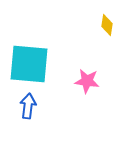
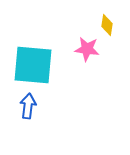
cyan square: moved 4 px right, 1 px down
pink star: moved 32 px up
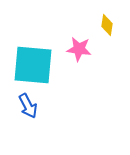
pink star: moved 8 px left
blue arrow: rotated 145 degrees clockwise
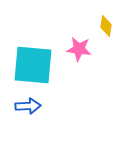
yellow diamond: moved 1 px left, 1 px down
blue arrow: rotated 65 degrees counterclockwise
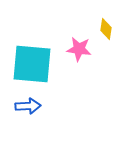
yellow diamond: moved 3 px down
cyan square: moved 1 px left, 1 px up
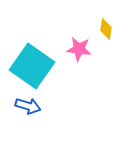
cyan square: moved 2 px down; rotated 30 degrees clockwise
blue arrow: rotated 20 degrees clockwise
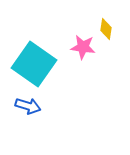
pink star: moved 4 px right, 2 px up
cyan square: moved 2 px right, 2 px up
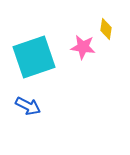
cyan square: moved 7 px up; rotated 36 degrees clockwise
blue arrow: rotated 10 degrees clockwise
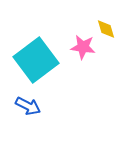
yellow diamond: rotated 25 degrees counterclockwise
cyan square: moved 2 px right, 3 px down; rotated 18 degrees counterclockwise
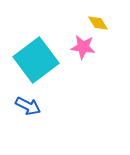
yellow diamond: moved 8 px left, 6 px up; rotated 15 degrees counterclockwise
